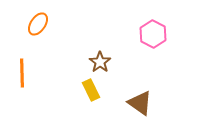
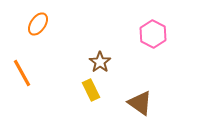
orange line: rotated 28 degrees counterclockwise
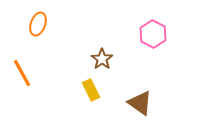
orange ellipse: rotated 15 degrees counterclockwise
brown star: moved 2 px right, 3 px up
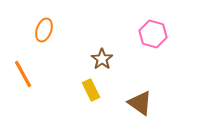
orange ellipse: moved 6 px right, 6 px down
pink hexagon: rotated 12 degrees counterclockwise
orange line: moved 1 px right, 1 px down
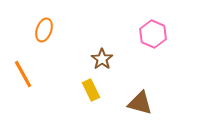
pink hexagon: rotated 8 degrees clockwise
brown triangle: rotated 20 degrees counterclockwise
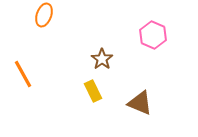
orange ellipse: moved 15 px up
pink hexagon: moved 1 px down
yellow rectangle: moved 2 px right, 1 px down
brown triangle: rotated 8 degrees clockwise
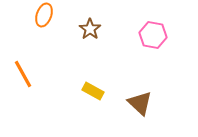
pink hexagon: rotated 12 degrees counterclockwise
brown star: moved 12 px left, 30 px up
yellow rectangle: rotated 35 degrees counterclockwise
brown triangle: rotated 20 degrees clockwise
